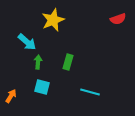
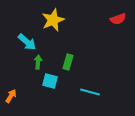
cyan square: moved 8 px right, 6 px up
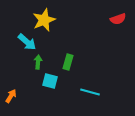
yellow star: moved 9 px left
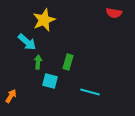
red semicircle: moved 4 px left, 6 px up; rotated 28 degrees clockwise
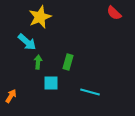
red semicircle: rotated 35 degrees clockwise
yellow star: moved 4 px left, 3 px up
cyan square: moved 1 px right, 2 px down; rotated 14 degrees counterclockwise
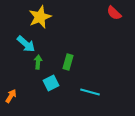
cyan arrow: moved 1 px left, 2 px down
cyan square: rotated 28 degrees counterclockwise
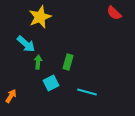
cyan line: moved 3 px left
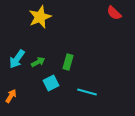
cyan arrow: moved 9 px left, 15 px down; rotated 84 degrees clockwise
green arrow: rotated 56 degrees clockwise
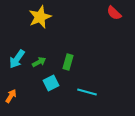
green arrow: moved 1 px right
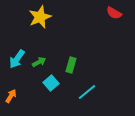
red semicircle: rotated 14 degrees counterclockwise
green rectangle: moved 3 px right, 3 px down
cyan square: rotated 14 degrees counterclockwise
cyan line: rotated 54 degrees counterclockwise
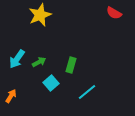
yellow star: moved 2 px up
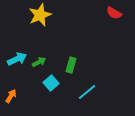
cyan arrow: rotated 150 degrees counterclockwise
